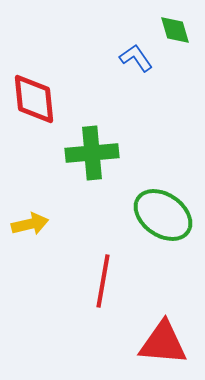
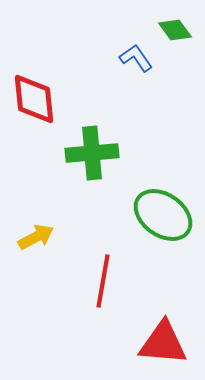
green diamond: rotated 20 degrees counterclockwise
yellow arrow: moved 6 px right, 13 px down; rotated 15 degrees counterclockwise
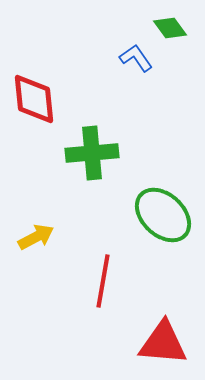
green diamond: moved 5 px left, 2 px up
green ellipse: rotated 8 degrees clockwise
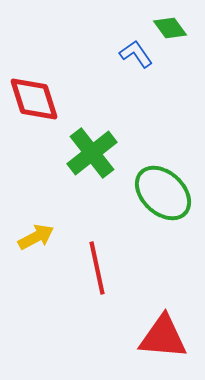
blue L-shape: moved 4 px up
red diamond: rotated 12 degrees counterclockwise
green cross: rotated 33 degrees counterclockwise
green ellipse: moved 22 px up
red line: moved 6 px left, 13 px up; rotated 22 degrees counterclockwise
red triangle: moved 6 px up
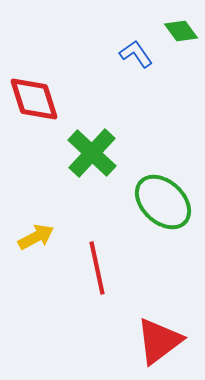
green diamond: moved 11 px right, 3 px down
green cross: rotated 9 degrees counterclockwise
green ellipse: moved 9 px down
red triangle: moved 4 px left, 4 px down; rotated 42 degrees counterclockwise
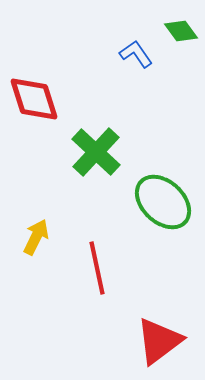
green cross: moved 4 px right, 1 px up
yellow arrow: rotated 36 degrees counterclockwise
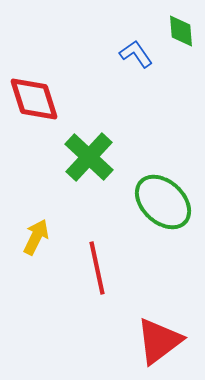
green diamond: rotated 32 degrees clockwise
green cross: moved 7 px left, 5 px down
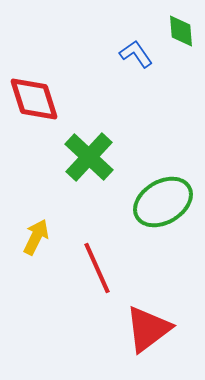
green ellipse: rotated 74 degrees counterclockwise
red line: rotated 12 degrees counterclockwise
red triangle: moved 11 px left, 12 px up
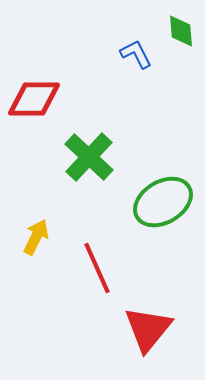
blue L-shape: rotated 8 degrees clockwise
red diamond: rotated 72 degrees counterclockwise
red triangle: rotated 14 degrees counterclockwise
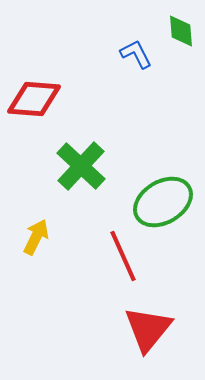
red diamond: rotated 4 degrees clockwise
green cross: moved 8 px left, 9 px down
red line: moved 26 px right, 12 px up
